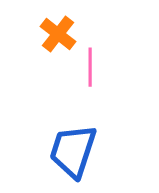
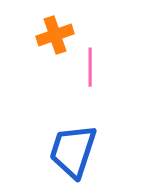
orange cross: moved 3 px left, 1 px down; rotated 33 degrees clockwise
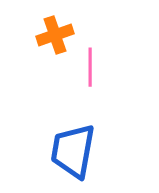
blue trapezoid: rotated 8 degrees counterclockwise
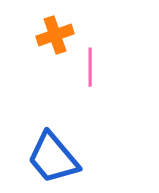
blue trapezoid: moved 20 px left, 7 px down; rotated 50 degrees counterclockwise
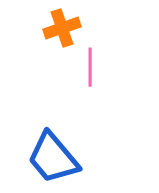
orange cross: moved 7 px right, 7 px up
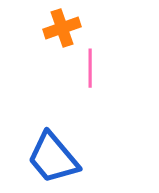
pink line: moved 1 px down
